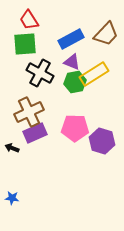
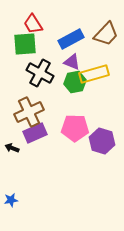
red trapezoid: moved 4 px right, 4 px down
yellow rectangle: rotated 16 degrees clockwise
blue star: moved 1 px left, 2 px down; rotated 16 degrees counterclockwise
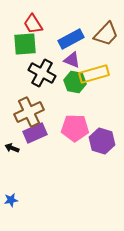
purple triangle: moved 2 px up
black cross: moved 2 px right
green hexagon: rotated 20 degrees clockwise
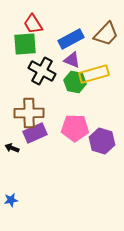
black cross: moved 2 px up
brown cross: moved 1 px down; rotated 24 degrees clockwise
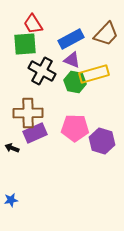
brown cross: moved 1 px left
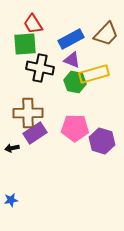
black cross: moved 2 px left, 3 px up; rotated 16 degrees counterclockwise
purple rectangle: rotated 10 degrees counterclockwise
black arrow: rotated 32 degrees counterclockwise
